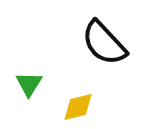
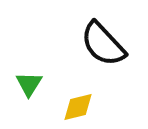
black semicircle: moved 1 px left, 1 px down
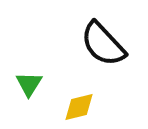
yellow diamond: moved 1 px right
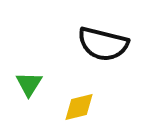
black semicircle: rotated 33 degrees counterclockwise
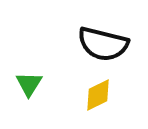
yellow diamond: moved 19 px right, 12 px up; rotated 12 degrees counterclockwise
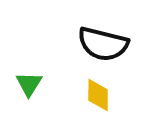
yellow diamond: rotated 64 degrees counterclockwise
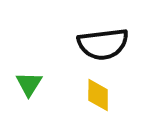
black semicircle: rotated 21 degrees counterclockwise
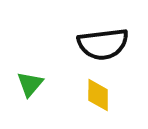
green triangle: moved 1 px right; rotated 8 degrees clockwise
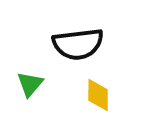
black semicircle: moved 25 px left
